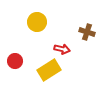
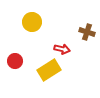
yellow circle: moved 5 px left
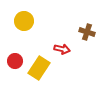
yellow circle: moved 8 px left, 1 px up
yellow rectangle: moved 10 px left, 2 px up; rotated 25 degrees counterclockwise
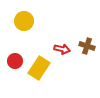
brown cross: moved 14 px down
